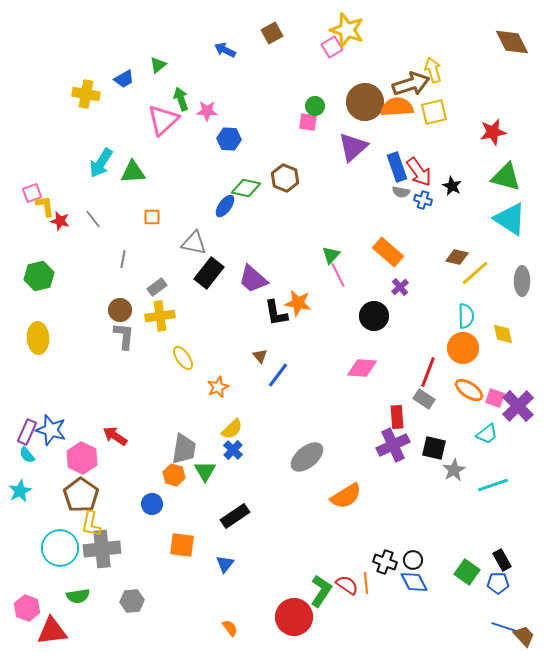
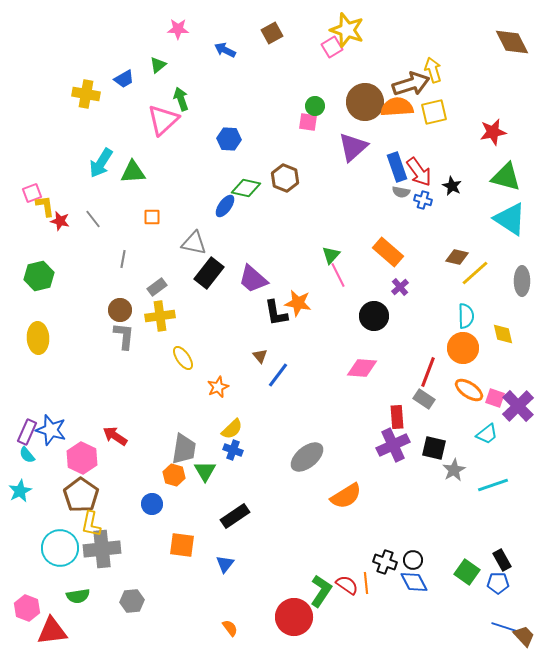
pink star at (207, 111): moved 29 px left, 82 px up
blue cross at (233, 450): rotated 24 degrees counterclockwise
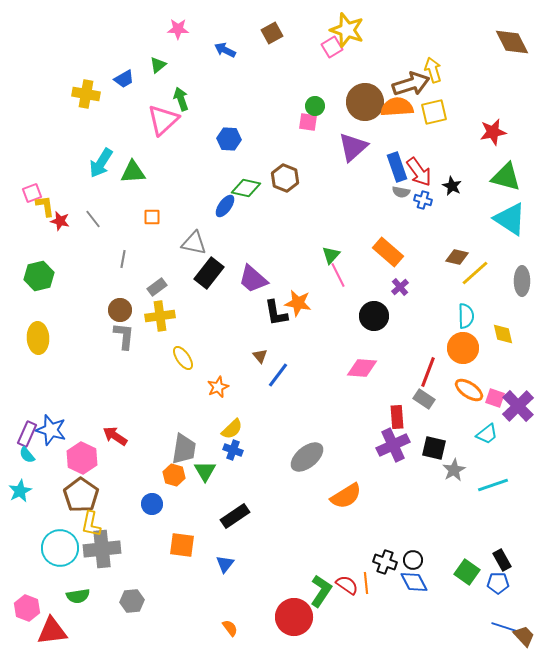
purple rectangle at (27, 432): moved 2 px down
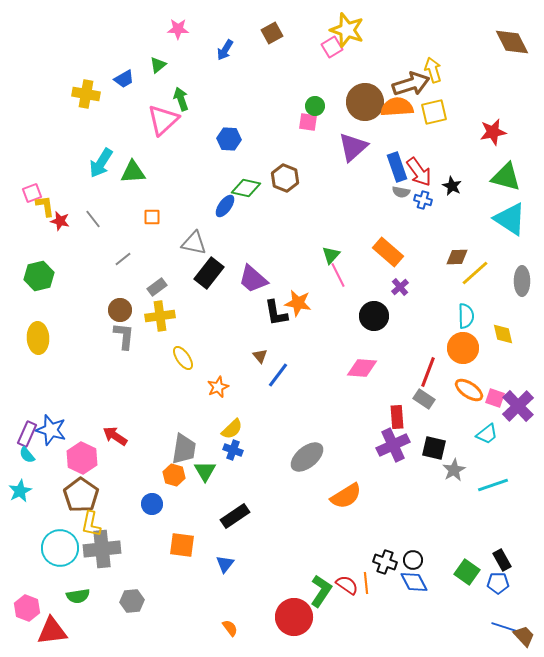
blue arrow at (225, 50): rotated 85 degrees counterclockwise
brown diamond at (457, 257): rotated 15 degrees counterclockwise
gray line at (123, 259): rotated 42 degrees clockwise
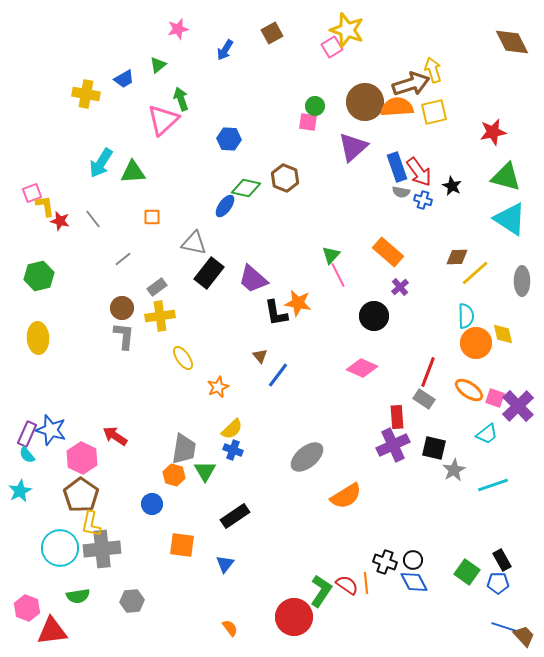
pink star at (178, 29): rotated 15 degrees counterclockwise
brown circle at (120, 310): moved 2 px right, 2 px up
orange circle at (463, 348): moved 13 px right, 5 px up
pink diamond at (362, 368): rotated 20 degrees clockwise
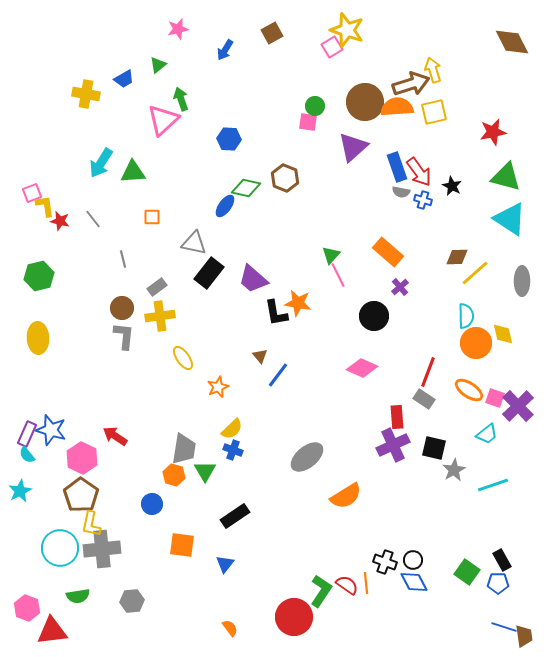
gray line at (123, 259): rotated 66 degrees counterclockwise
brown trapezoid at (524, 636): rotated 35 degrees clockwise
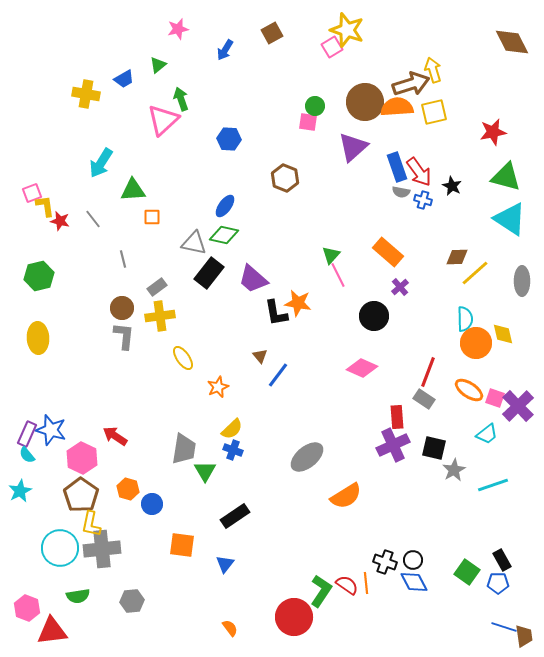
green triangle at (133, 172): moved 18 px down
green diamond at (246, 188): moved 22 px left, 47 px down
cyan semicircle at (466, 316): moved 1 px left, 3 px down
orange hexagon at (174, 475): moved 46 px left, 14 px down
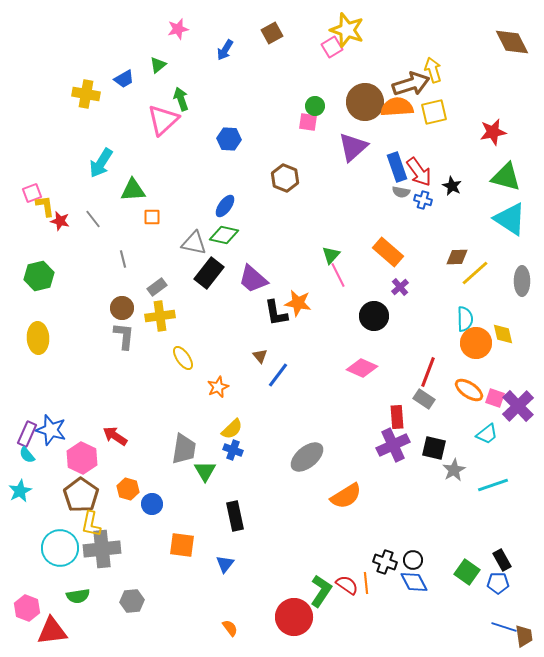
black rectangle at (235, 516): rotated 68 degrees counterclockwise
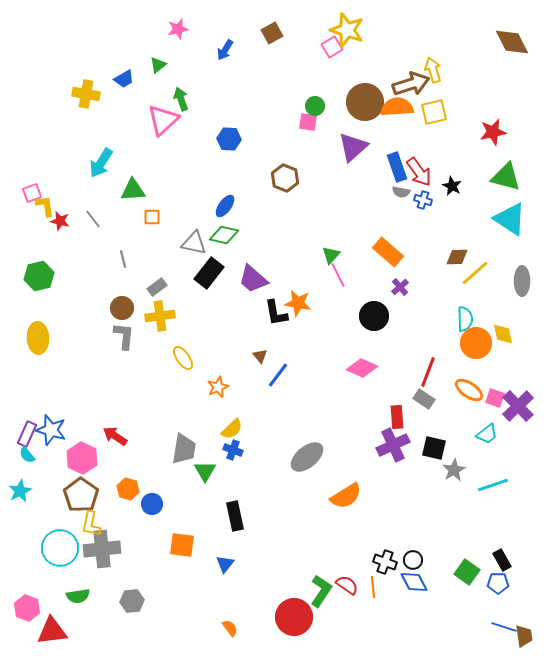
orange line at (366, 583): moved 7 px right, 4 px down
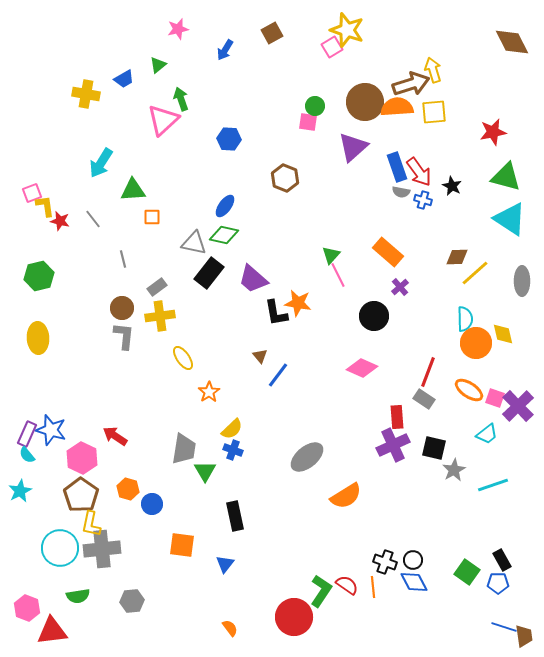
yellow square at (434, 112): rotated 8 degrees clockwise
orange star at (218, 387): moved 9 px left, 5 px down; rotated 10 degrees counterclockwise
